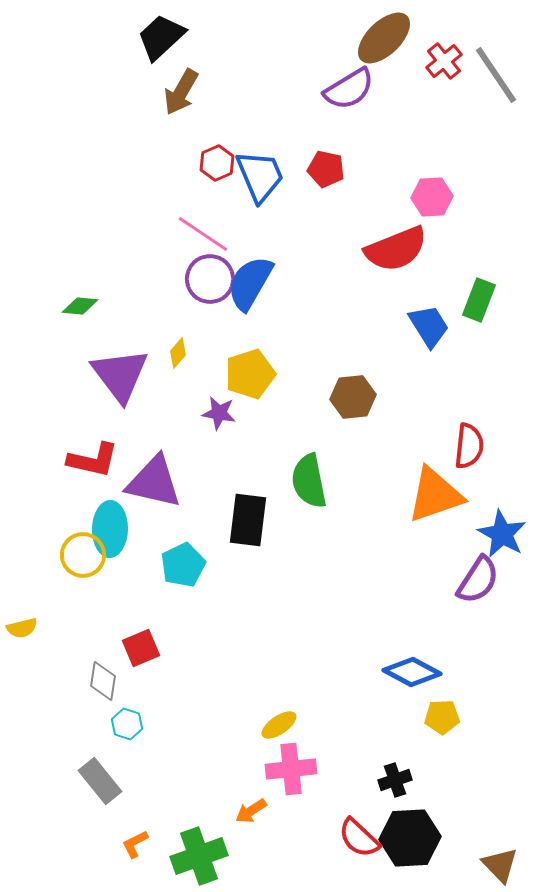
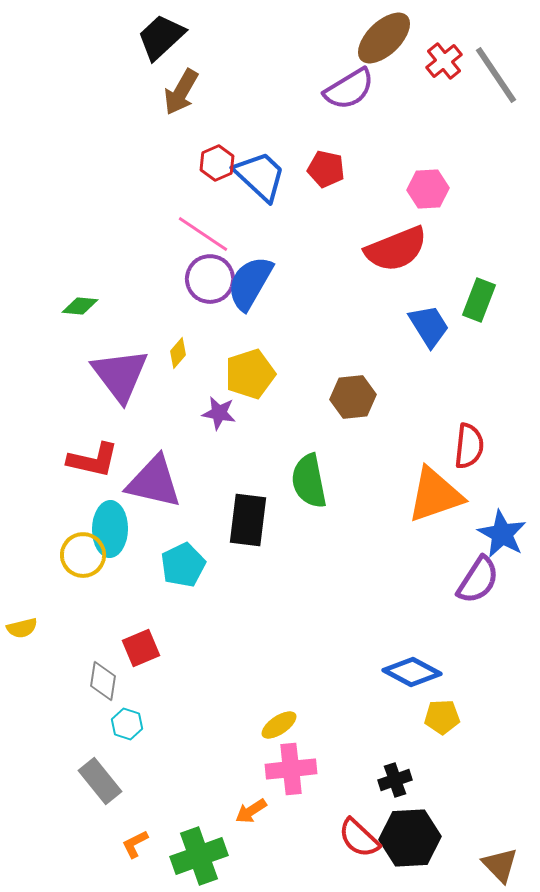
blue trapezoid at (260, 176): rotated 24 degrees counterclockwise
pink hexagon at (432, 197): moved 4 px left, 8 px up
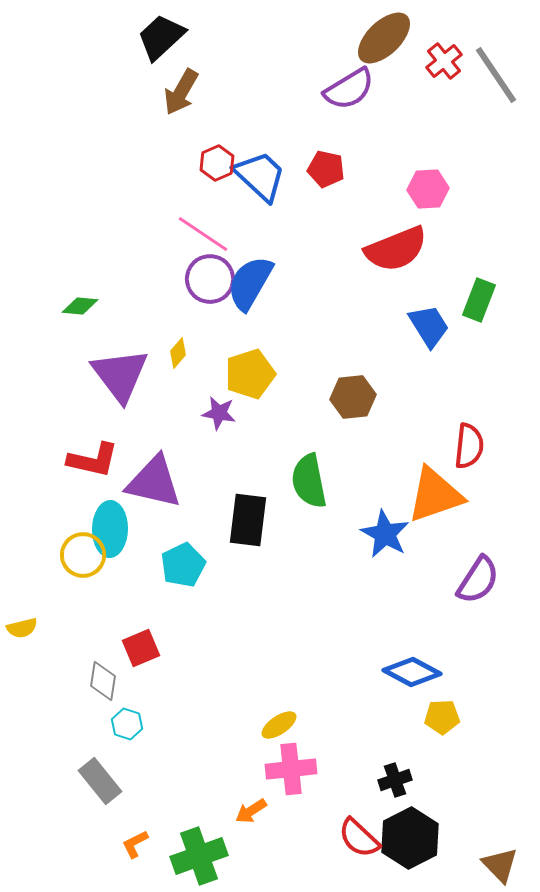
blue star at (502, 534): moved 117 px left
black hexagon at (410, 838): rotated 24 degrees counterclockwise
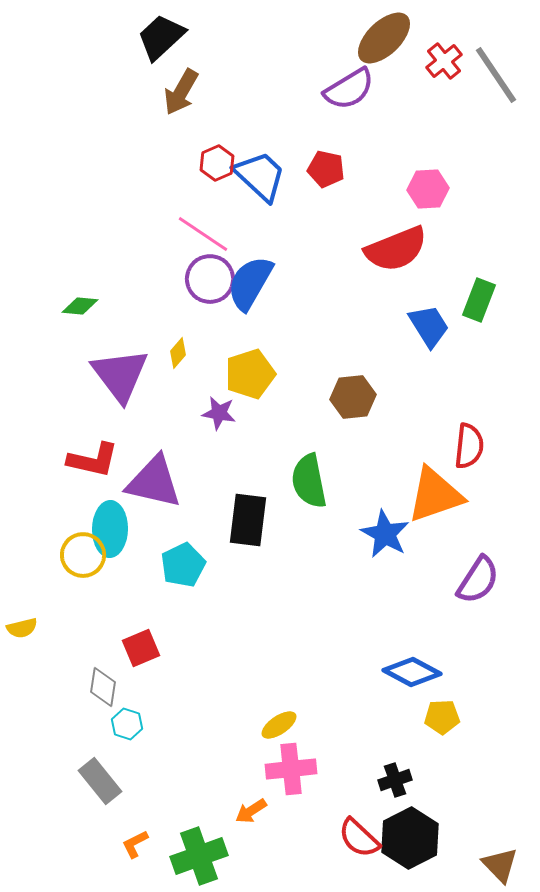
gray diamond at (103, 681): moved 6 px down
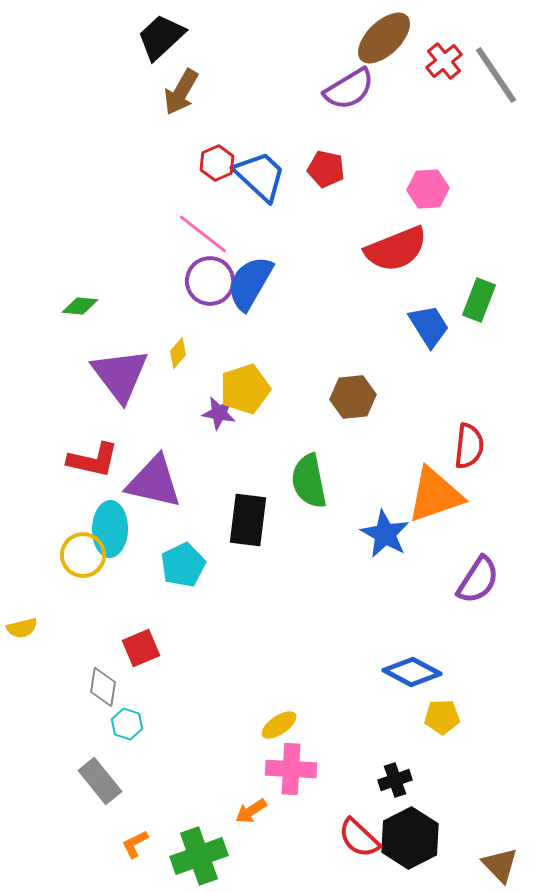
pink line at (203, 234): rotated 4 degrees clockwise
purple circle at (210, 279): moved 2 px down
yellow pentagon at (250, 374): moved 5 px left, 15 px down
pink cross at (291, 769): rotated 9 degrees clockwise
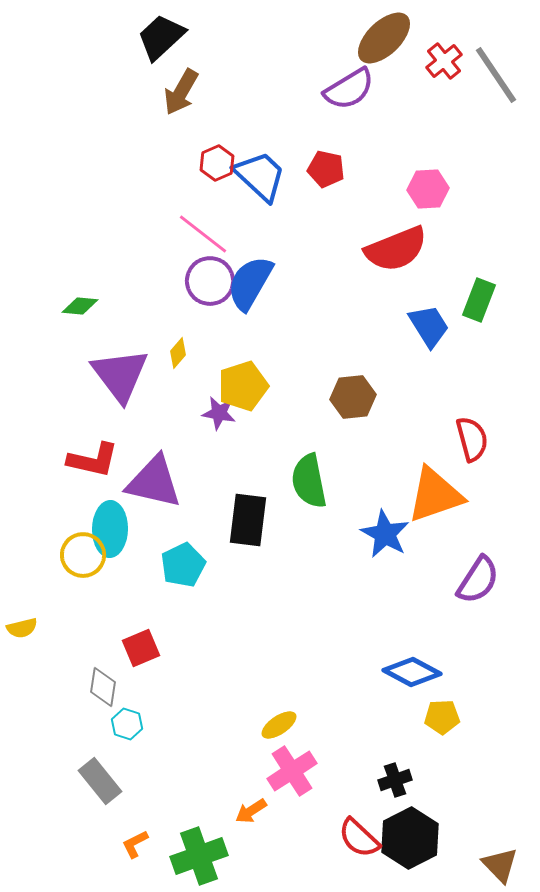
yellow pentagon at (245, 389): moved 2 px left, 3 px up
red semicircle at (469, 446): moved 3 px right, 7 px up; rotated 21 degrees counterclockwise
pink cross at (291, 769): moved 1 px right, 2 px down; rotated 36 degrees counterclockwise
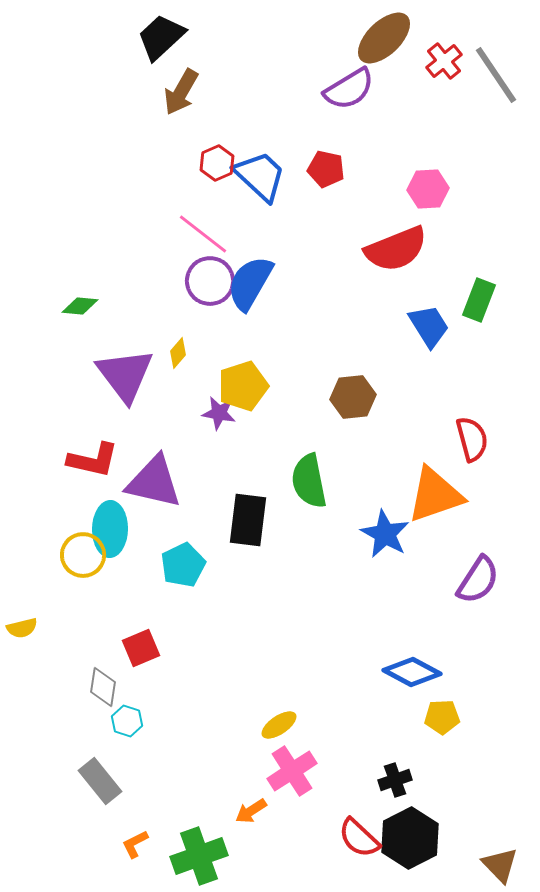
purple triangle at (120, 375): moved 5 px right
cyan hexagon at (127, 724): moved 3 px up
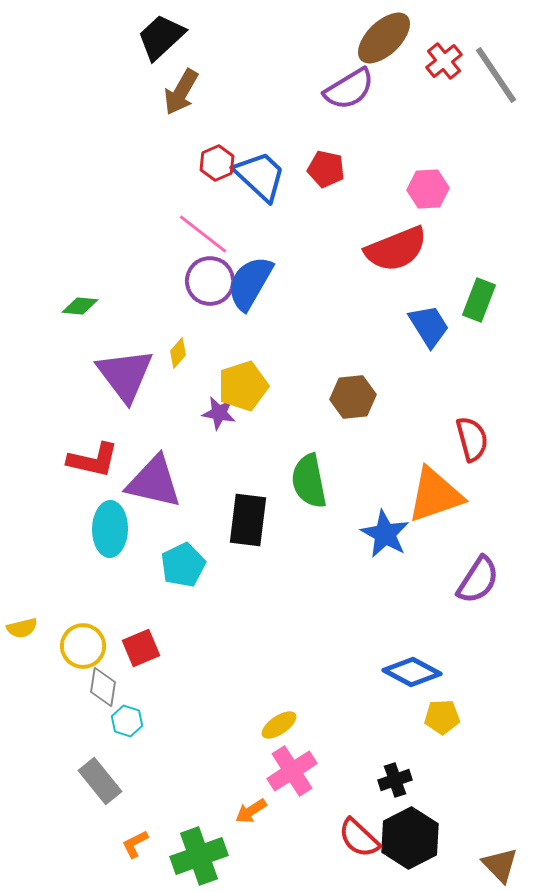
yellow circle at (83, 555): moved 91 px down
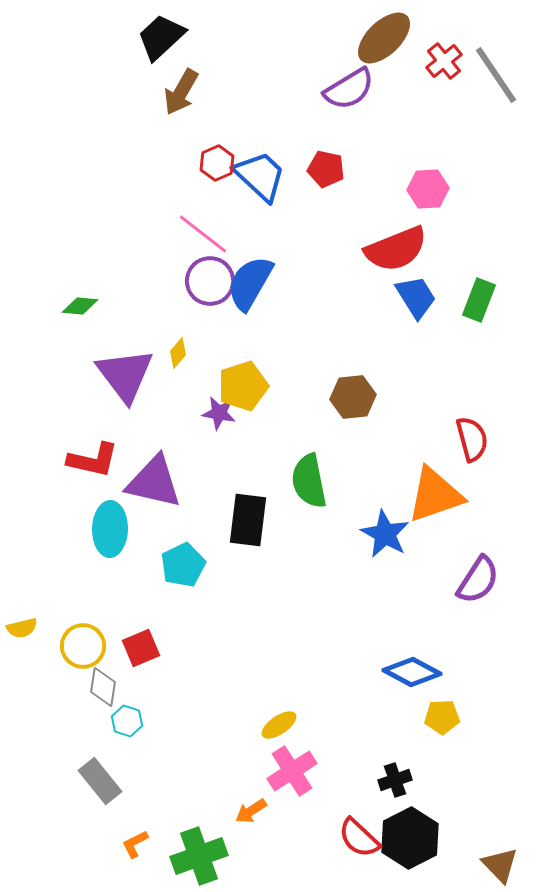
blue trapezoid at (429, 326): moved 13 px left, 29 px up
